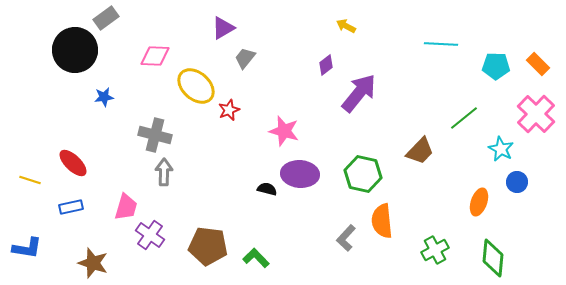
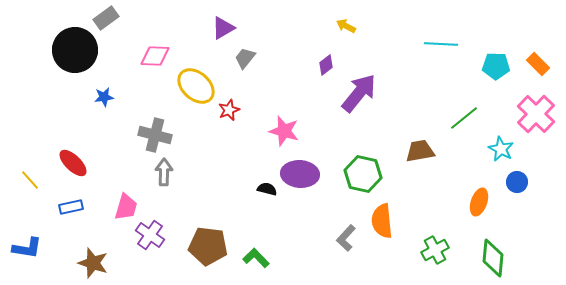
brown trapezoid: rotated 144 degrees counterclockwise
yellow line: rotated 30 degrees clockwise
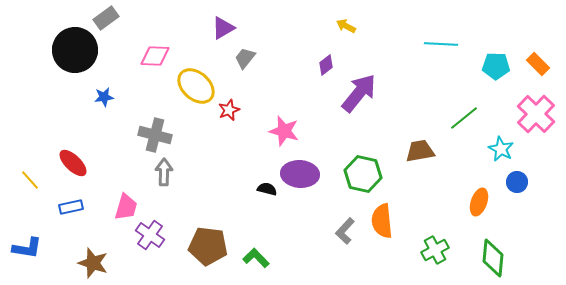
gray L-shape: moved 1 px left, 7 px up
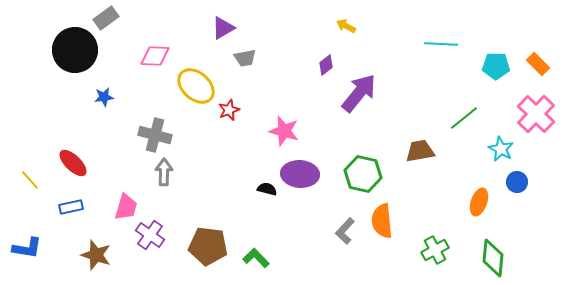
gray trapezoid: rotated 140 degrees counterclockwise
brown star: moved 3 px right, 8 px up
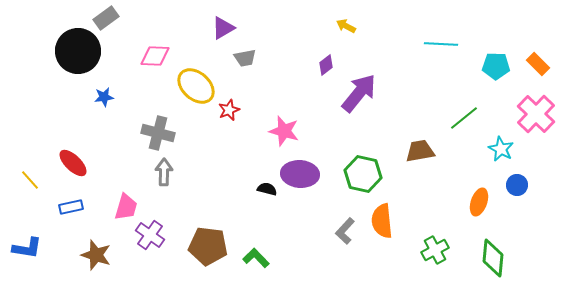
black circle: moved 3 px right, 1 px down
gray cross: moved 3 px right, 2 px up
blue circle: moved 3 px down
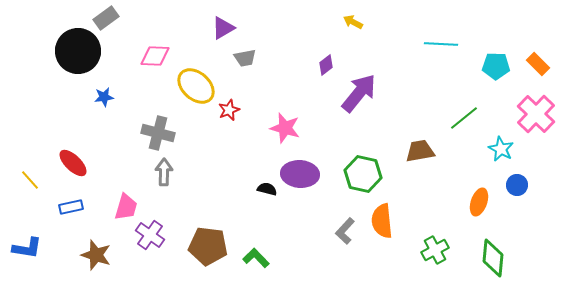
yellow arrow: moved 7 px right, 4 px up
pink star: moved 1 px right, 3 px up
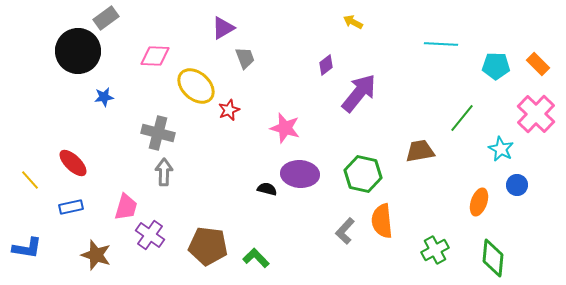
gray trapezoid: rotated 100 degrees counterclockwise
green line: moved 2 px left; rotated 12 degrees counterclockwise
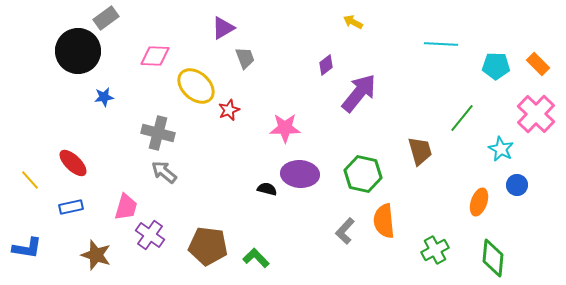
pink star: rotated 16 degrees counterclockwise
brown trapezoid: rotated 84 degrees clockwise
gray arrow: rotated 52 degrees counterclockwise
orange semicircle: moved 2 px right
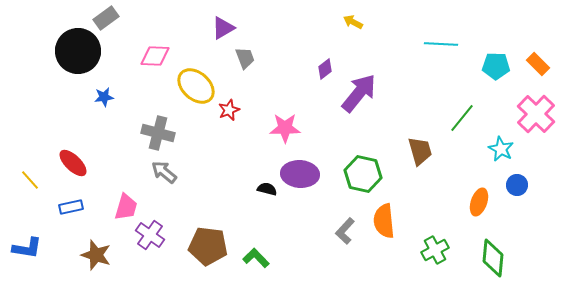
purple diamond: moved 1 px left, 4 px down
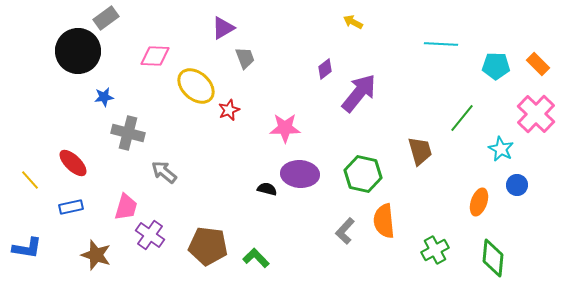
gray cross: moved 30 px left
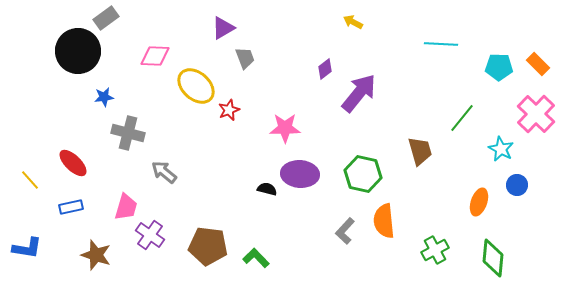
cyan pentagon: moved 3 px right, 1 px down
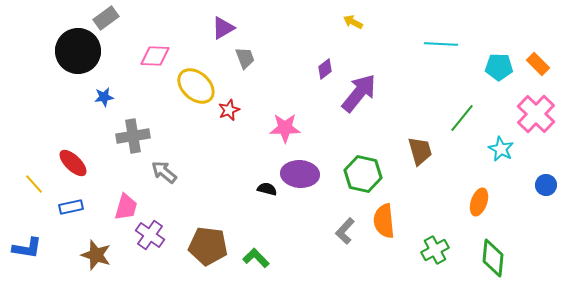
gray cross: moved 5 px right, 3 px down; rotated 24 degrees counterclockwise
yellow line: moved 4 px right, 4 px down
blue circle: moved 29 px right
